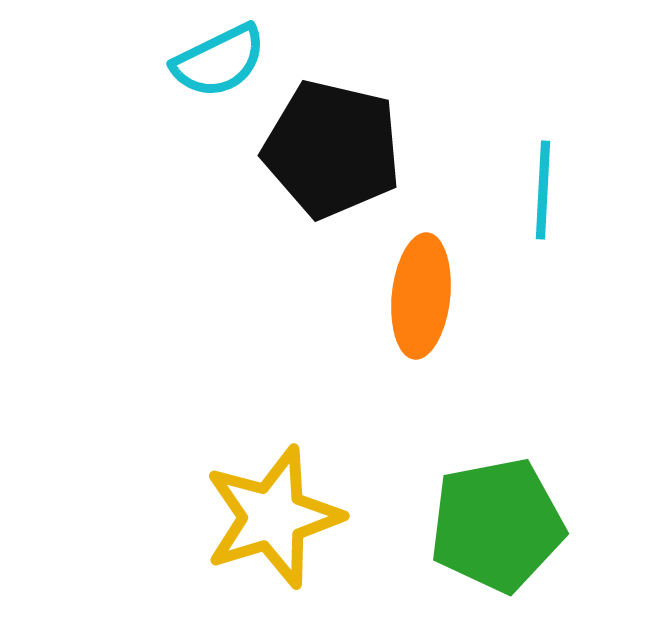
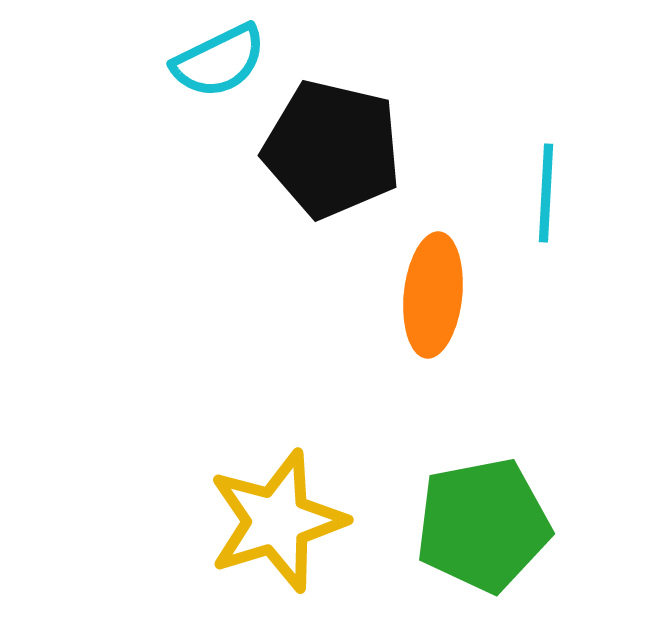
cyan line: moved 3 px right, 3 px down
orange ellipse: moved 12 px right, 1 px up
yellow star: moved 4 px right, 4 px down
green pentagon: moved 14 px left
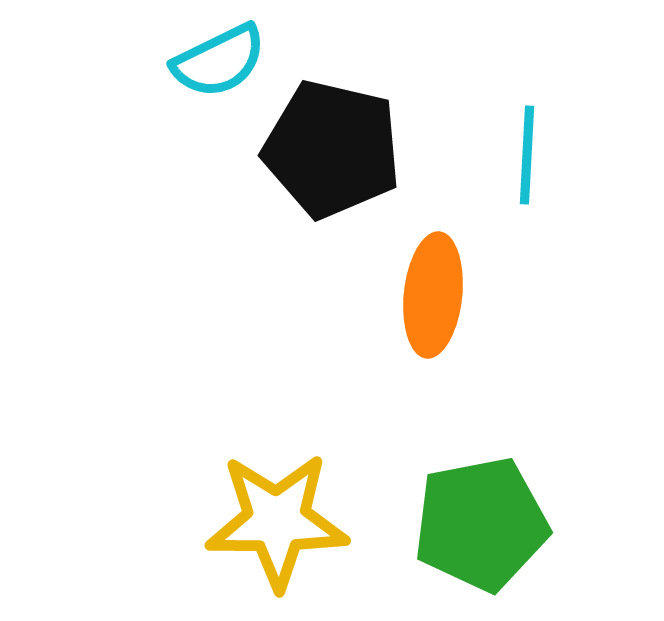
cyan line: moved 19 px left, 38 px up
yellow star: rotated 17 degrees clockwise
green pentagon: moved 2 px left, 1 px up
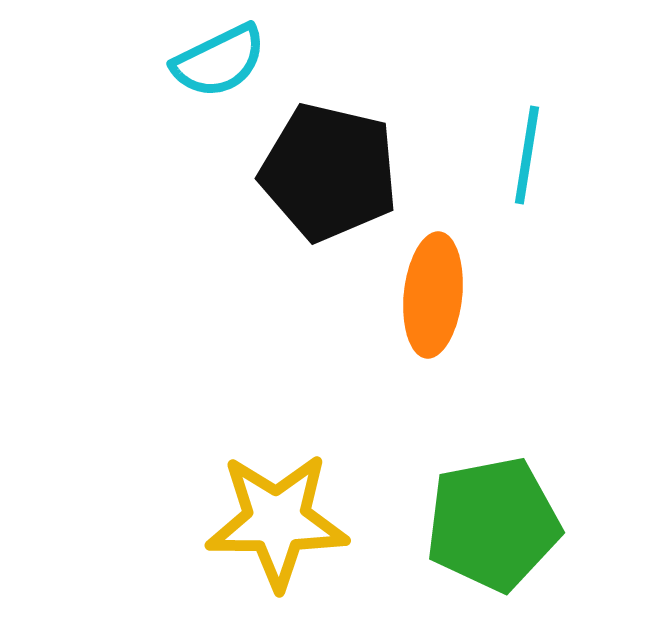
black pentagon: moved 3 px left, 23 px down
cyan line: rotated 6 degrees clockwise
green pentagon: moved 12 px right
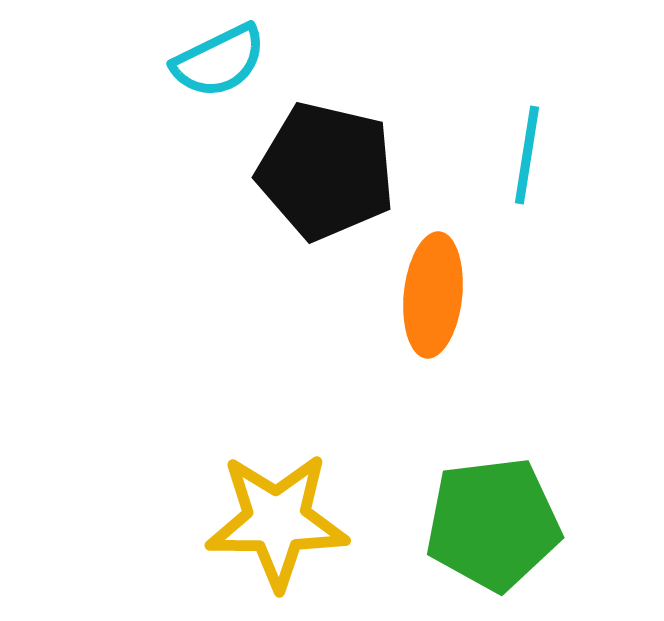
black pentagon: moved 3 px left, 1 px up
green pentagon: rotated 4 degrees clockwise
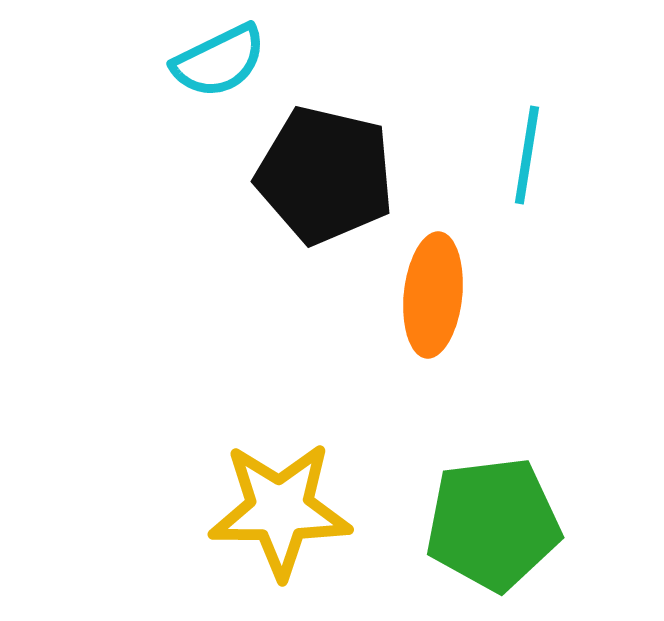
black pentagon: moved 1 px left, 4 px down
yellow star: moved 3 px right, 11 px up
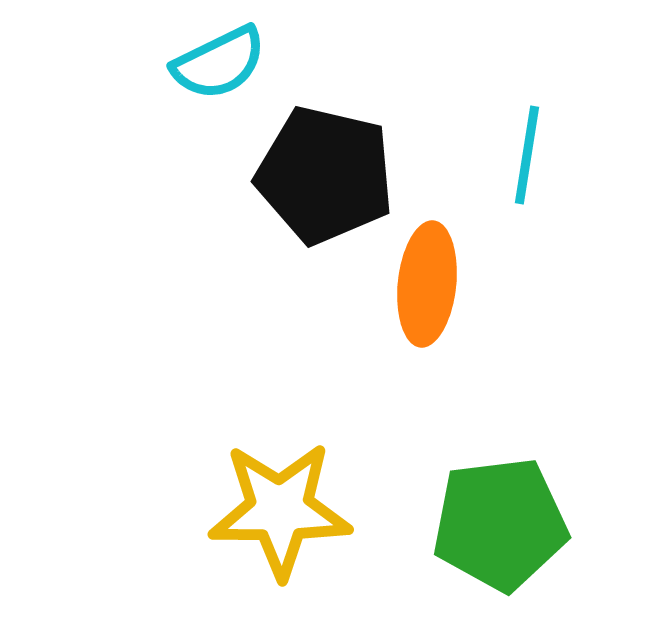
cyan semicircle: moved 2 px down
orange ellipse: moved 6 px left, 11 px up
green pentagon: moved 7 px right
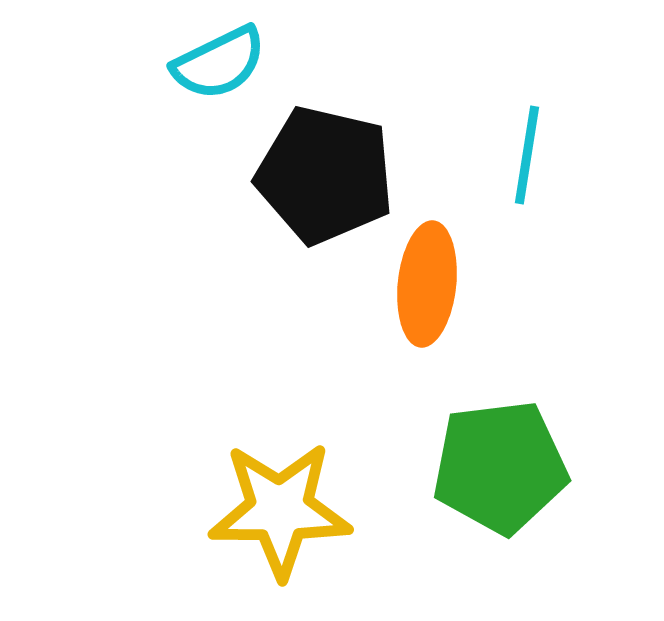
green pentagon: moved 57 px up
